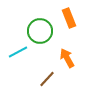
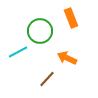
orange rectangle: moved 2 px right
orange arrow: rotated 36 degrees counterclockwise
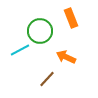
cyan line: moved 2 px right, 2 px up
orange arrow: moved 1 px left, 1 px up
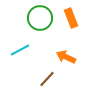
green circle: moved 13 px up
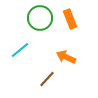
orange rectangle: moved 1 px left, 1 px down
cyan line: rotated 12 degrees counterclockwise
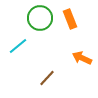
cyan line: moved 2 px left, 4 px up
orange arrow: moved 16 px right, 1 px down
brown line: moved 1 px up
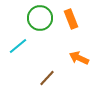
orange rectangle: moved 1 px right
orange arrow: moved 3 px left
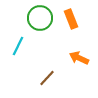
cyan line: rotated 24 degrees counterclockwise
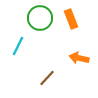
orange arrow: rotated 12 degrees counterclockwise
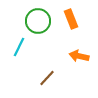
green circle: moved 2 px left, 3 px down
cyan line: moved 1 px right, 1 px down
orange arrow: moved 2 px up
